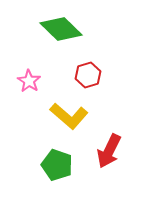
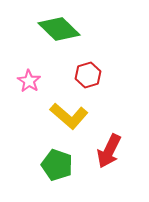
green diamond: moved 2 px left
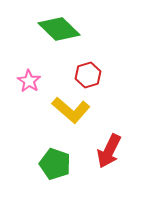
yellow L-shape: moved 2 px right, 6 px up
green pentagon: moved 2 px left, 1 px up
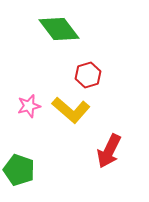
green diamond: rotated 9 degrees clockwise
pink star: moved 25 px down; rotated 25 degrees clockwise
green pentagon: moved 36 px left, 6 px down
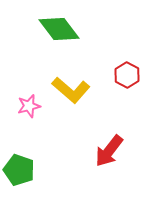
red hexagon: moved 39 px right; rotated 15 degrees counterclockwise
yellow L-shape: moved 20 px up
red arrow: rotated 12 degrees clockwise
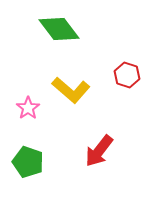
red hexagon: rotated 10 degrees counterclockwise
pink star: moved 1 px left, 2 px down; rotated 20 degrees counterclockwise
red arrow: moved 10 px left
green pentagon: moved 9 px right, 8 px up
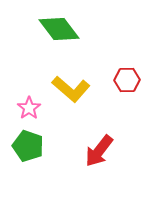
red hexagon: moved 5 px down; rotated 20 degrees counterclockwise
yellow L-shape: moved 1 px up
pink star: moved 1 px right
green pentagon: moved 16 px up
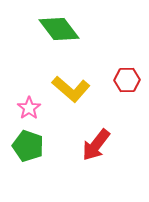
red arrow: moved 3 px left, 6 px up
